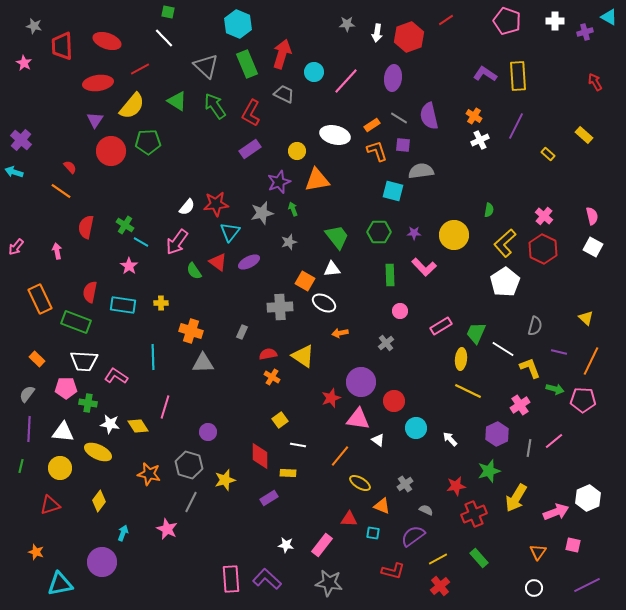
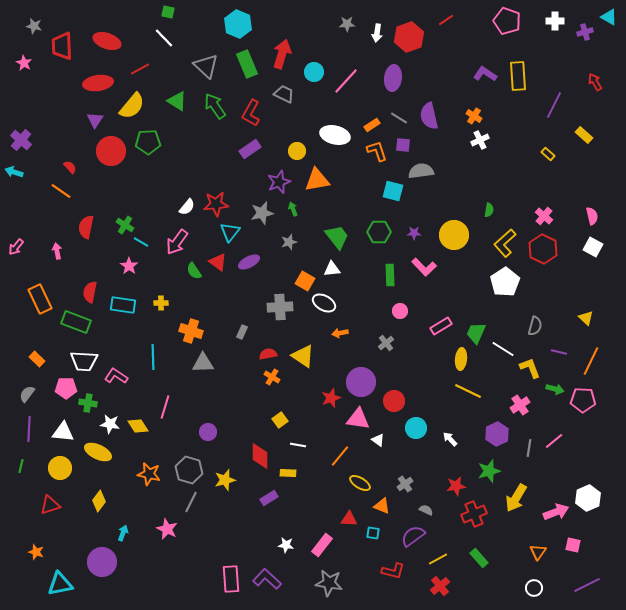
purple line at (516, 126): moved 38 px right, 21 px up
gray hexagon at (189, 465): moved 5 px down
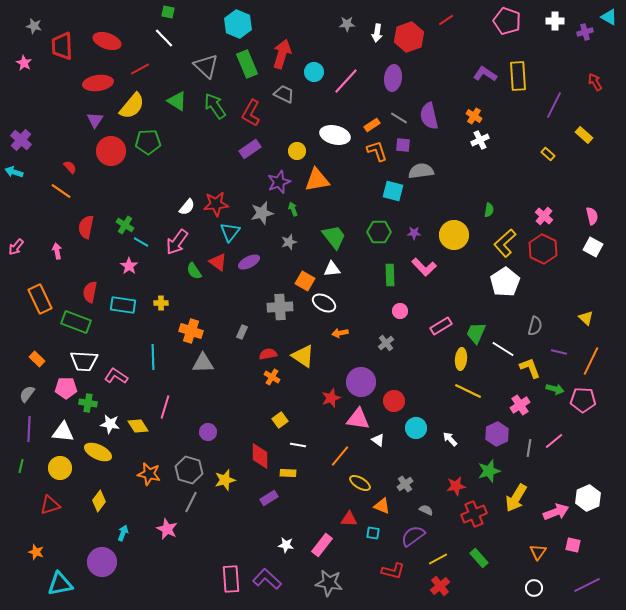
green trapezoid at (337, 237): moved 3 px left
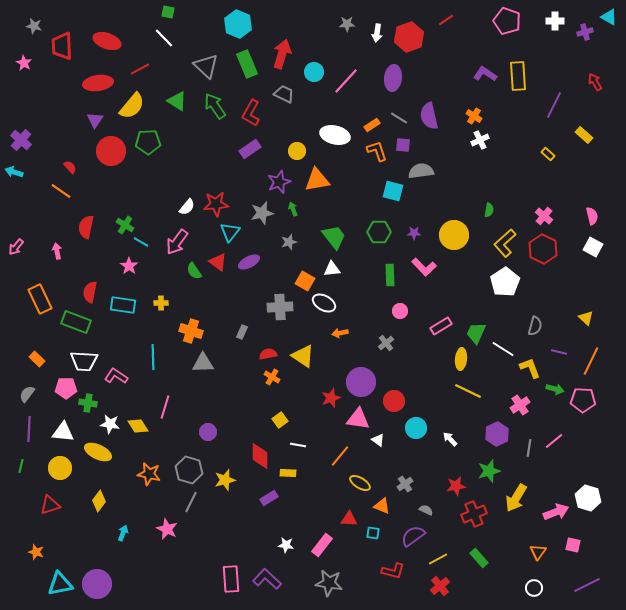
white hexagon at (588, 498): rotated 20 degrees counterclockwise
purple circle at (102, 562): moved 5 px left, 22 px down
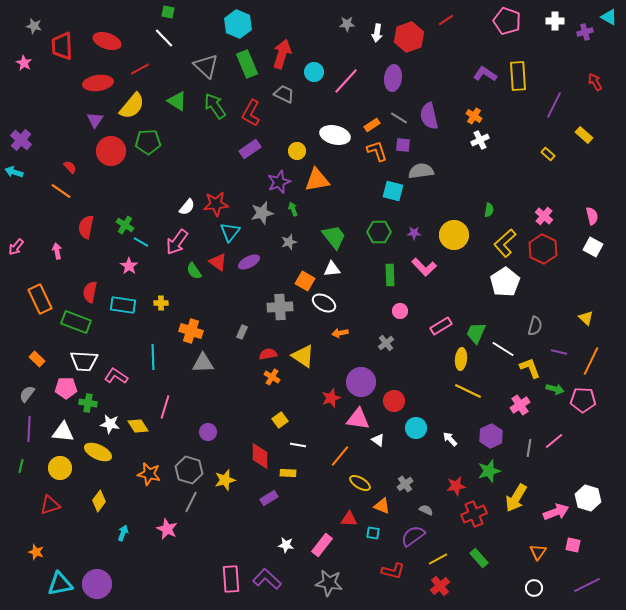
purple hexagon at (497, 434): moved 6 px left, 2 px down
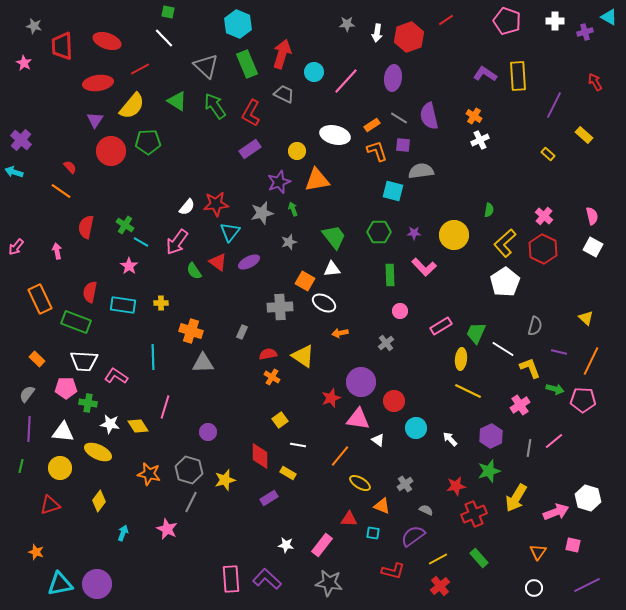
yellow rectangle at (288, 473): rotated 28 degrees clockwise
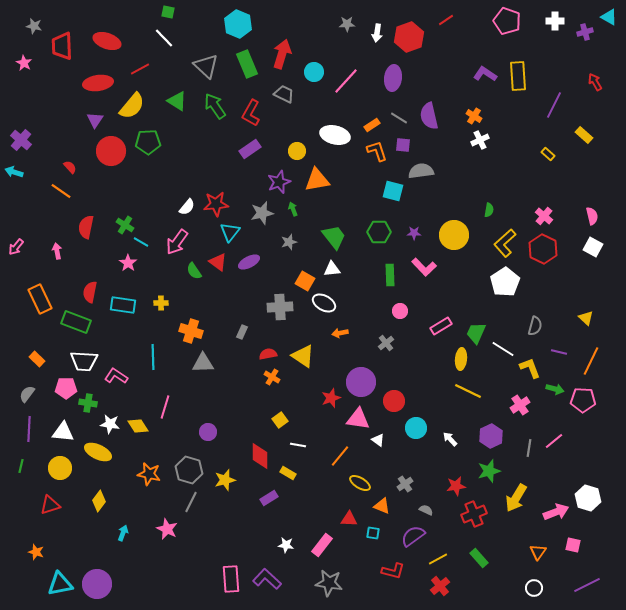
pink star at (129, 266): moved 1 px left, 3 px up
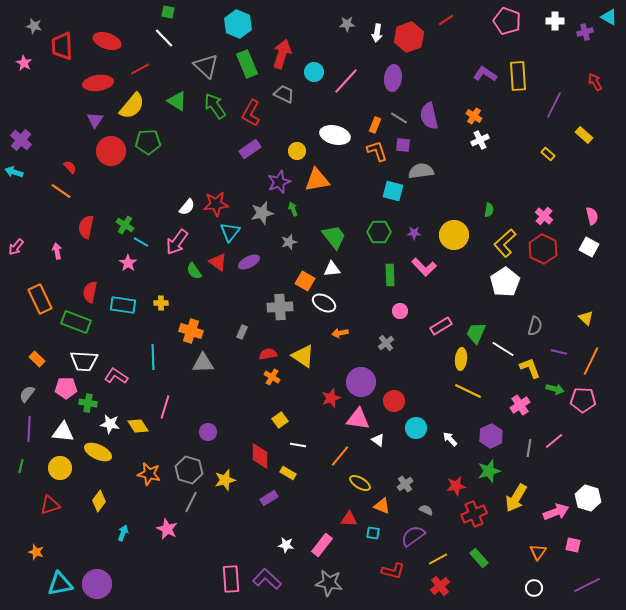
orange rectangle at (372, 125): moved 3 px right; rotated 35 degrees counterclockwise
white square at (593, 247): moved 4 px left
